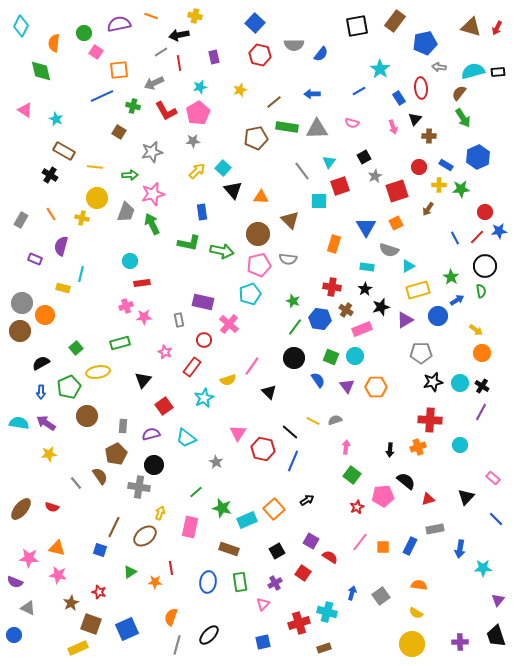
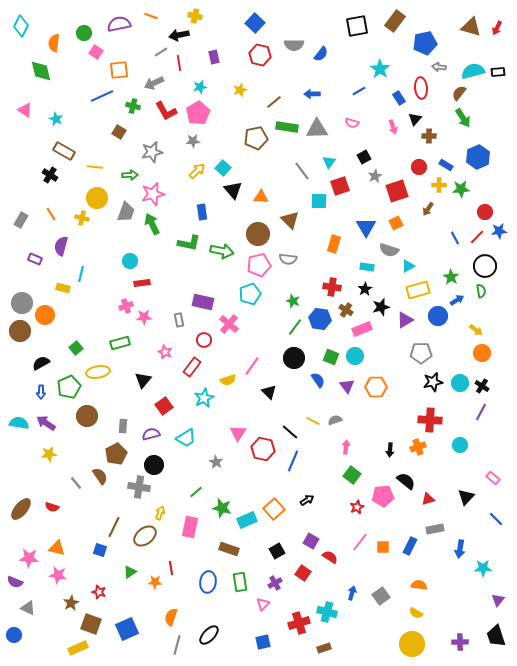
cyan trapezoid at (186, 438): rotated 70 degrees counterclockwise
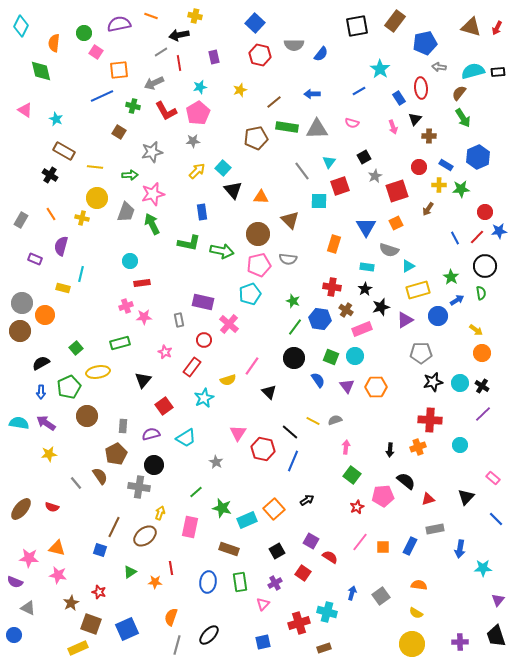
green semicircle at (481, 291): moved 2 px down
purple line at (481, 412): moved 2 px right, 2 px down; rotated 18 degrees clockwise
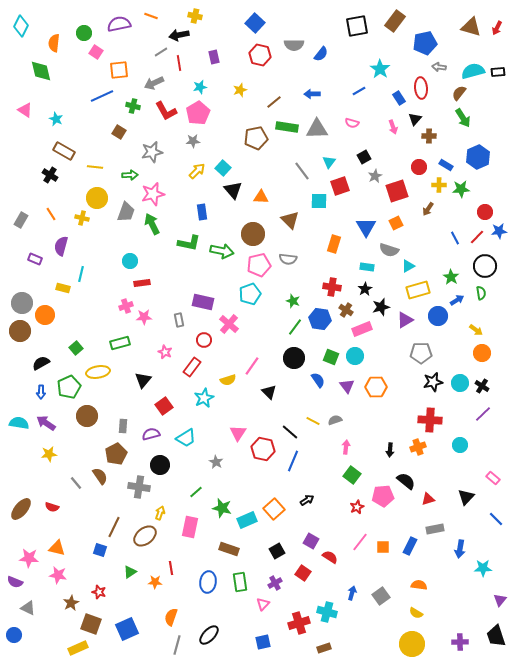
brown circle at (258, 234): moved 5 px left
black circle at (154, 465): moved 6 px right
purple triangle at (498, 600): moved 2 px right
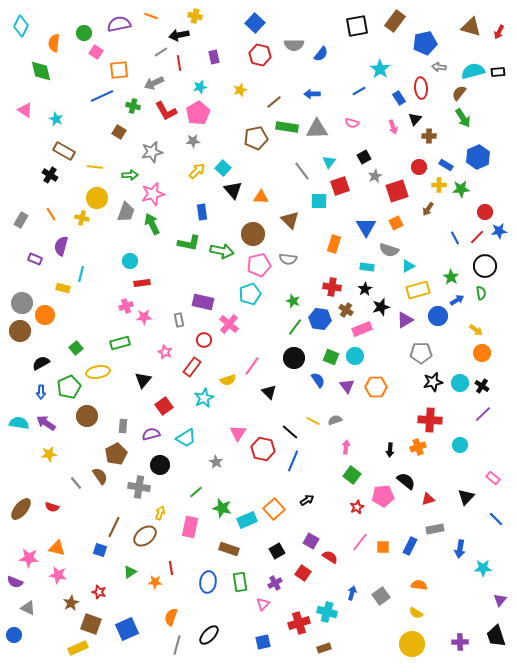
red arrow at (497, 28): moved 2 px right, 4 px down
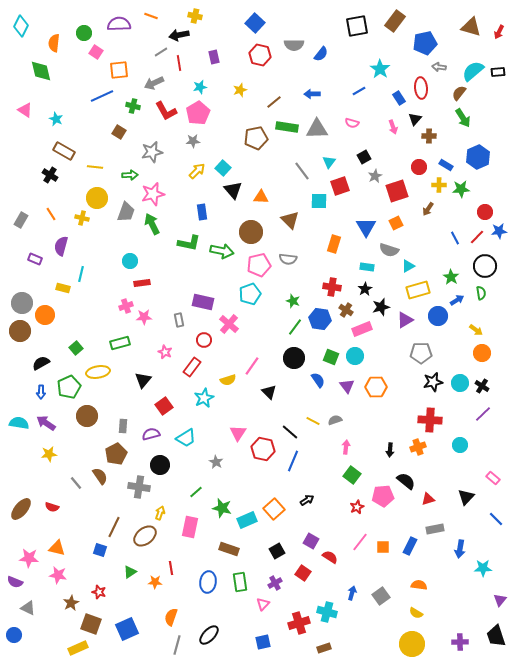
purple semicircle at (119, 24): rotated 10 degrees clockwise
cyan semicircle at (473, 71): rotated 25 degrees counterclockwise
brown circle at (253, 234): moved 2 px left, 2 px up
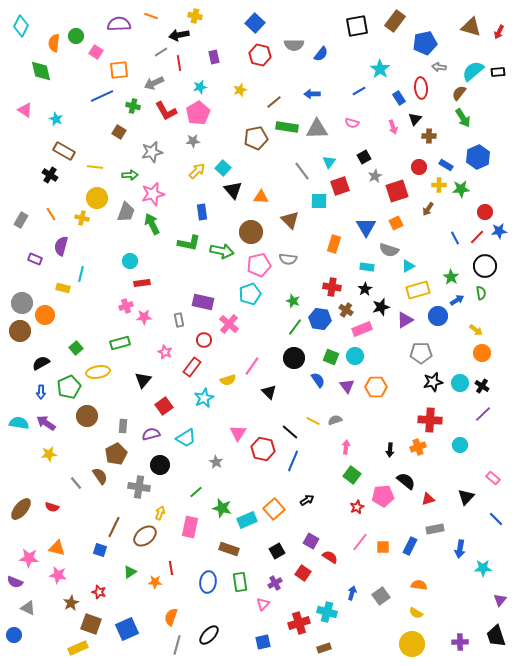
green circle at (84, 33): moved 8 px left, 3 px down
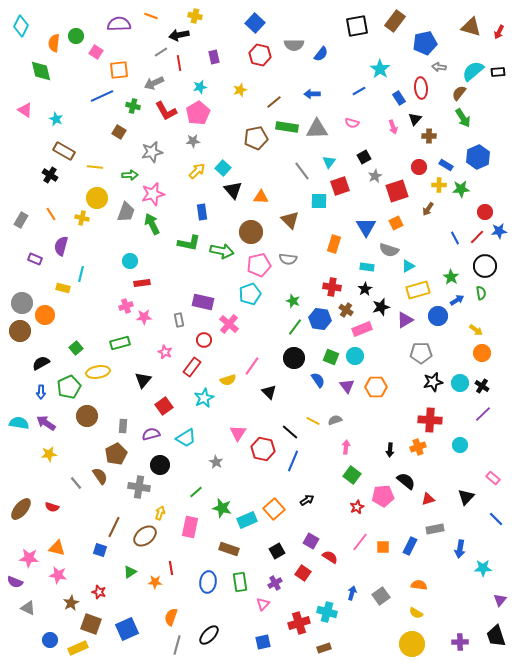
blue circle at (14, 635): moved 36 px right, 5 px down
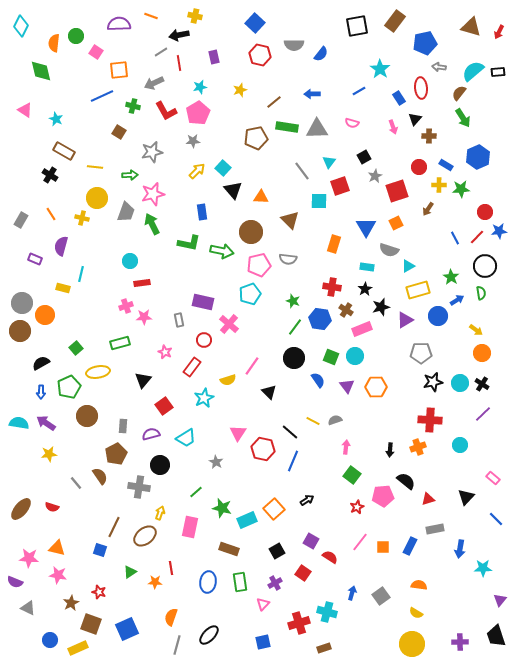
black cross at (482, 386): moved 2 px up
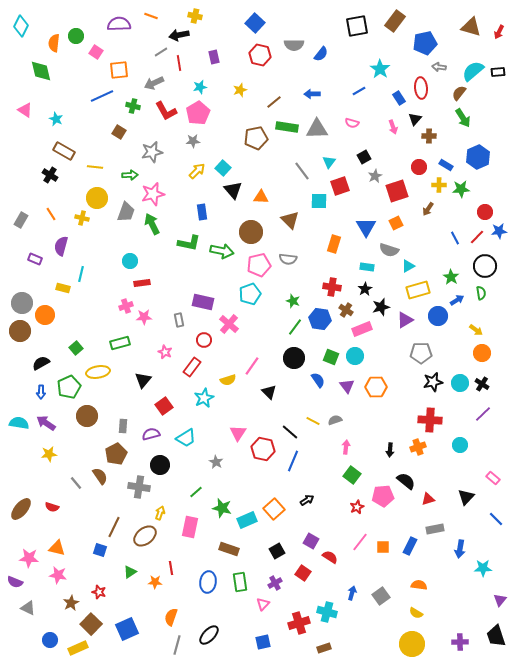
brown square at (91, 624): rotated 25 degrees clockwise
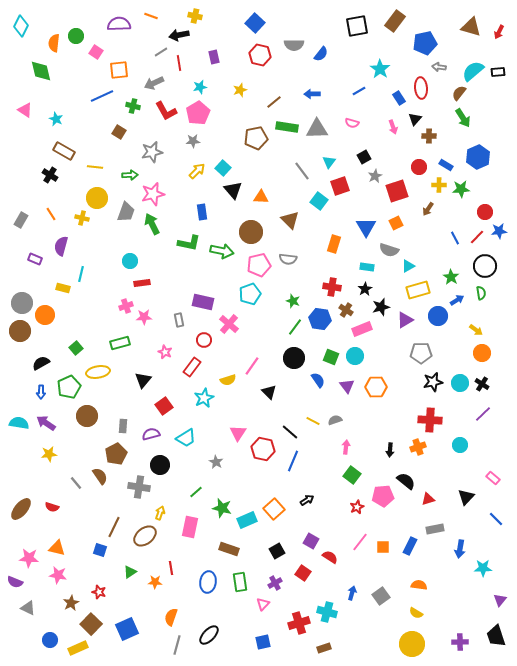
cyan square at (319, 201): rotated 36 degrees clockwise
